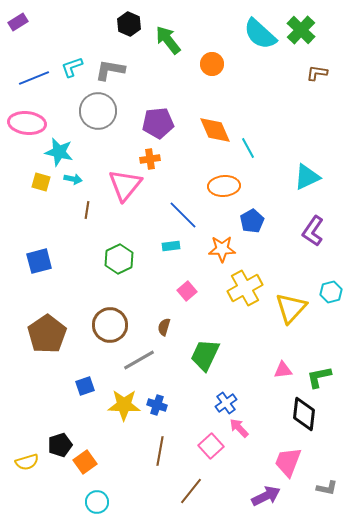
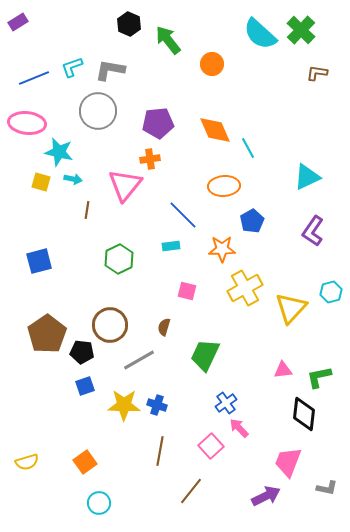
pink square at (187, 291): rotated 36 degrees counterclockwise
black pentagon at (60, 445): moved 22 px right, 93 px up; rotated 25 degrees clockwise
cyan circle at (97, 502): moved 2 px right, 1 px down
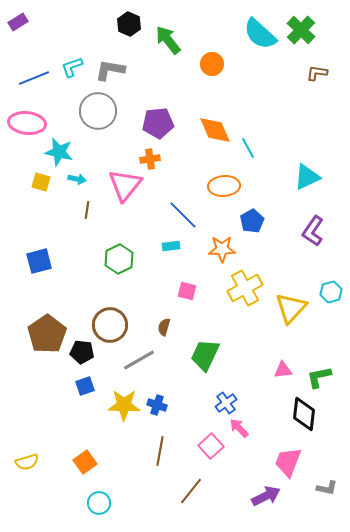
cyan arrow at (73, 179): moved 4 px right
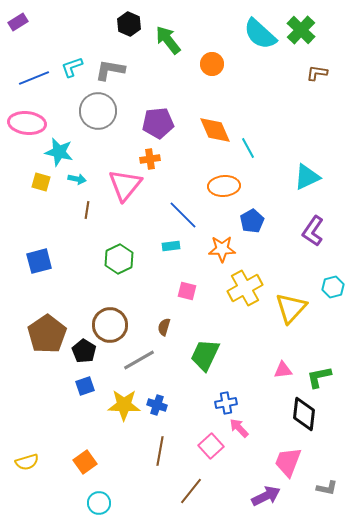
cyan hexagon at (331, 292): moved 2 px right, 5 px up
black pentagon at (82, 352): moved 2 px right, 1 px up; rotated 25 degrees clockwise
blue cross at (226, 403): rotated 25 degrees clockwise
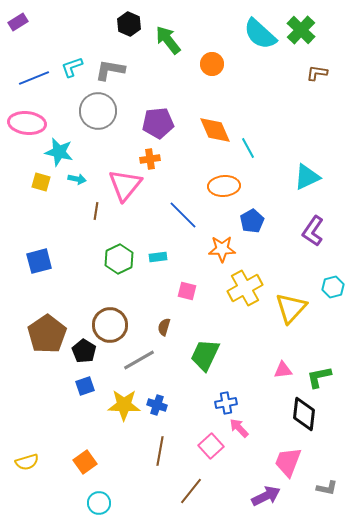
brown line at (87, 210): moved 9 px right, 1 px down
cyan rectangle at (171, 246): moved 13 px left, 11 px down
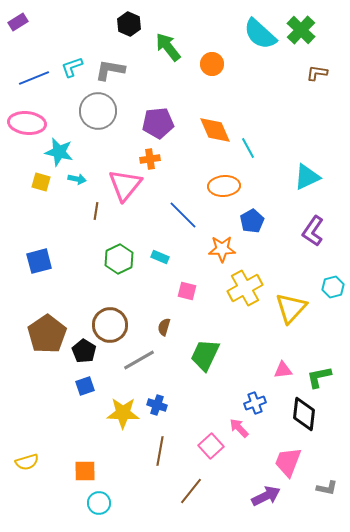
green arrow at (168, 40): moved 7 px down
cyan rectangle at (158, 257): moved 2 px right; rotated 30 degrees clockwise
blue cross at (226, 403): moved 29 px right; rotated 10 degrees counterclockwise
yellow star at (124, 405): moved 1 px left, 8 px down
orange square at (85, 462): moved 9 px down; rotated 35 degrees clockwise
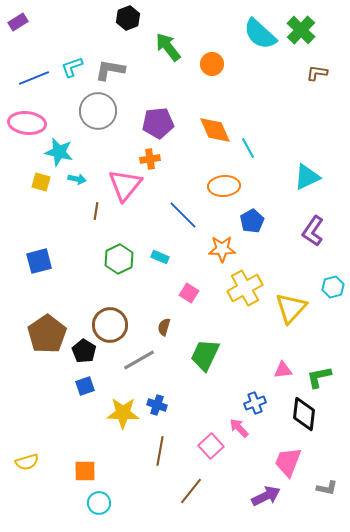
black hexagon at (129, 24): moved 1 px left, 6 px up; rotated 15 degrees clockwise
pink square at (187, 291): moved 2 px right, 2 px down; rotated 18 degrees clockwise
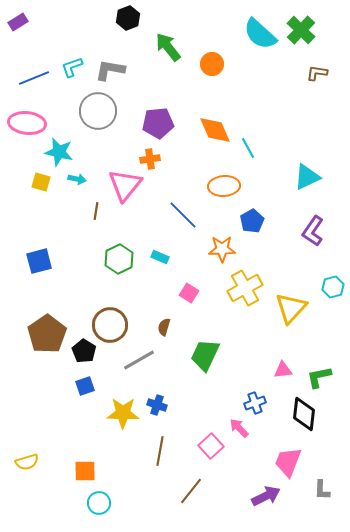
gray L-shape at (327, 488): moved 5 px left, 2 px down; rotated 80 degrees clockwise
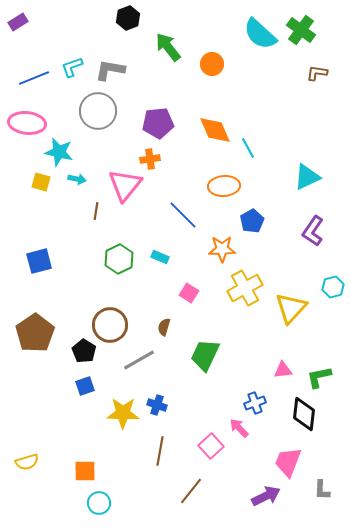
green cross at (301, 30): rotated 8 degrees counterclockwise
brown pentagon at (47, 334): moved 12 px left, 1 px up
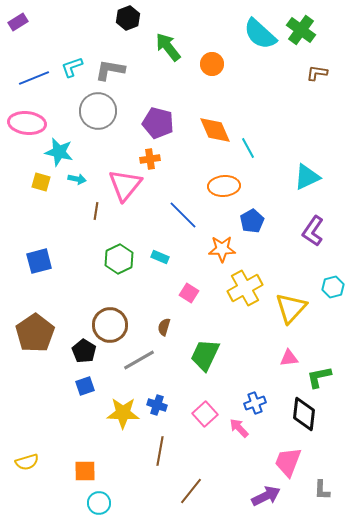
purple pentagon at (158, 123): rotated 20 degrees clockwise
pink triangle at (283, 370): moved 6 px right, 12 px up
pink square at (211, 446): moved 6 px left, 32 px up
